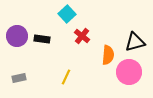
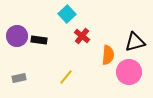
black rectangle: moved 3 px left, 1 px down
yellow line: rotated 14 degrees clockwise
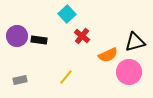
orange semicircle: rotated 60 degrees clockwise
gray rectangle: moved 1 px right, 2 px down
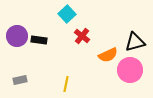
pink circle: moved 1 px right, 2 px up
yellow line: moved 7 px down; rotated 28 degrees counterclockwise
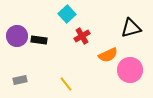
red cross: rotated 21 degrees clockwise
black triangle: moved 4 px left, 14 px up
yellow line: rotated 49 degrees counterclockwise
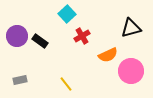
black rectangle: moved 1 px right, 1 px down; rotated 28 degrees clockwise
pink circle: moved 1 px right, 1 px down
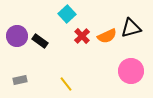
red cross: rotated 14 degrees counterclockwise
orange semicircle: moved 1 px left, 19 px up
